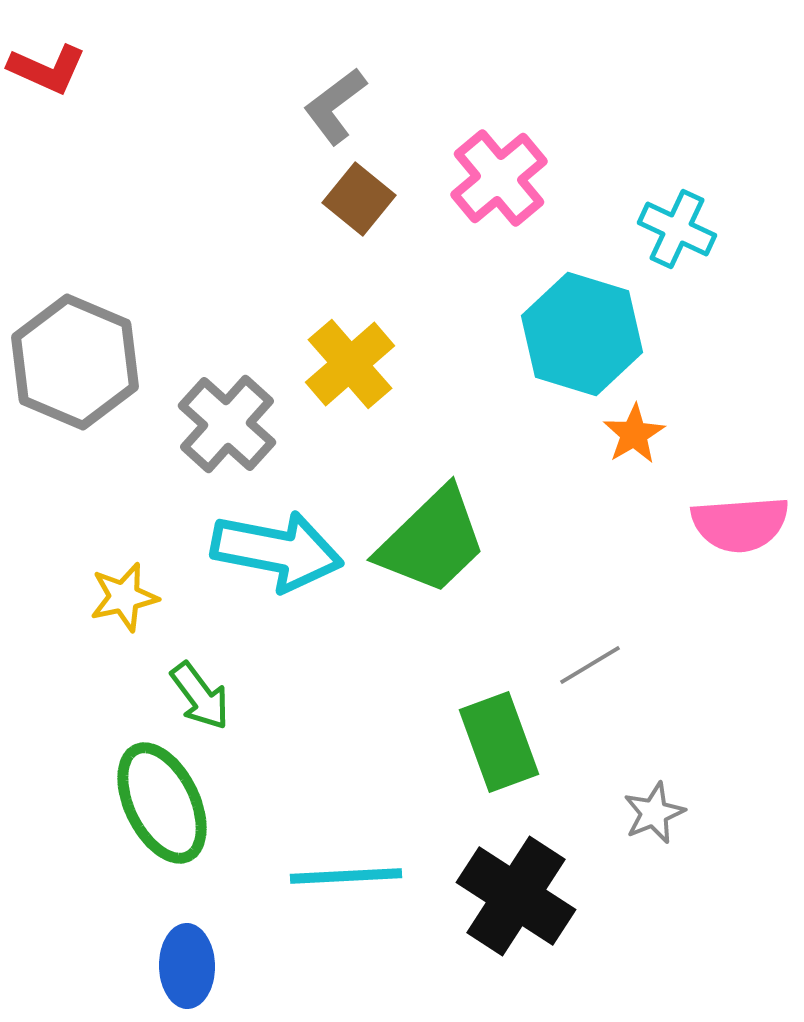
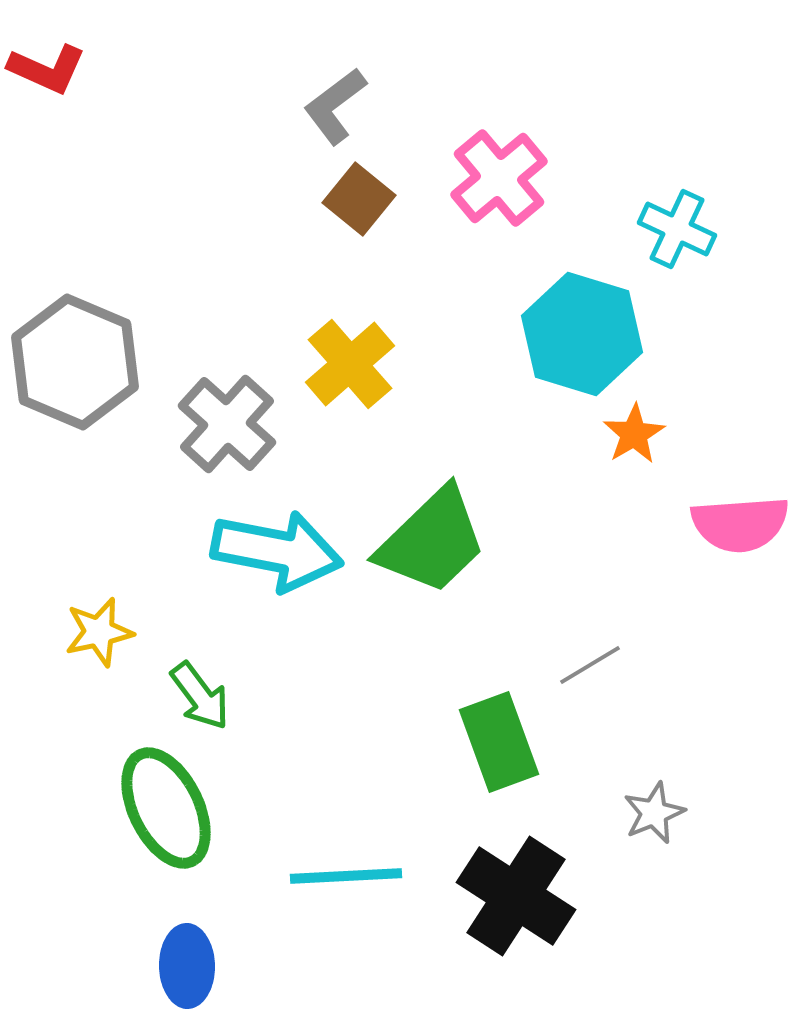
yellow star: moved 25 px left, 35 px down
green ellipse: moved 4 px right, 5 px down
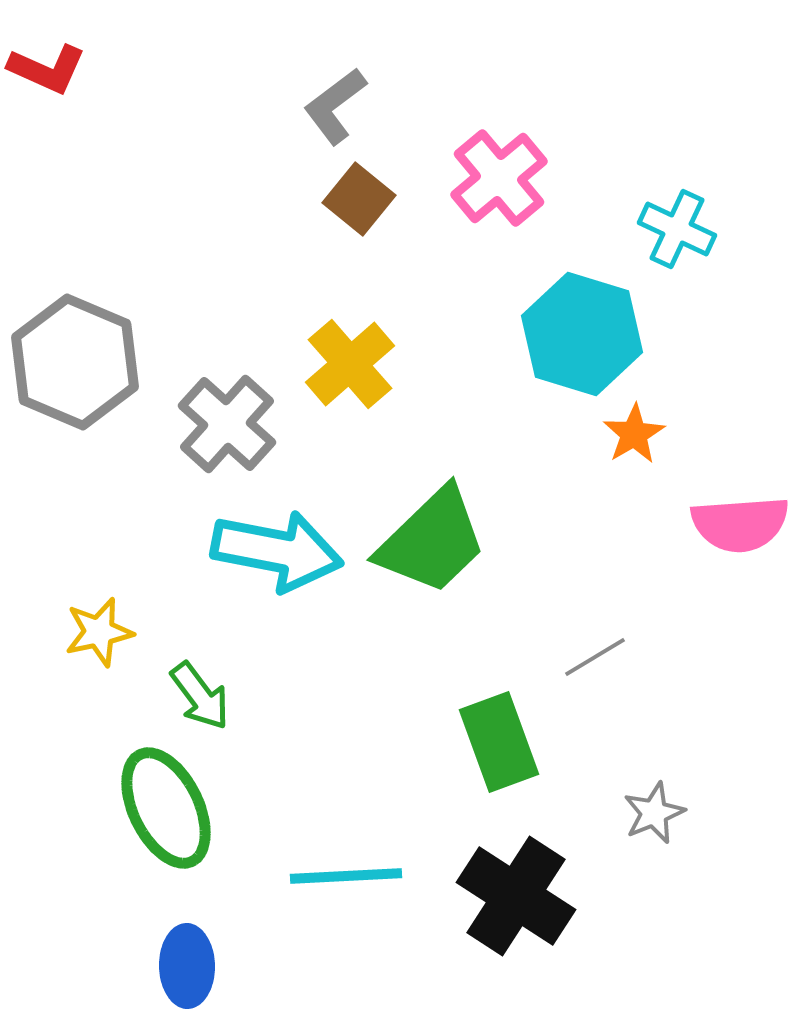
gray line: moved 5 px right, 8 px up
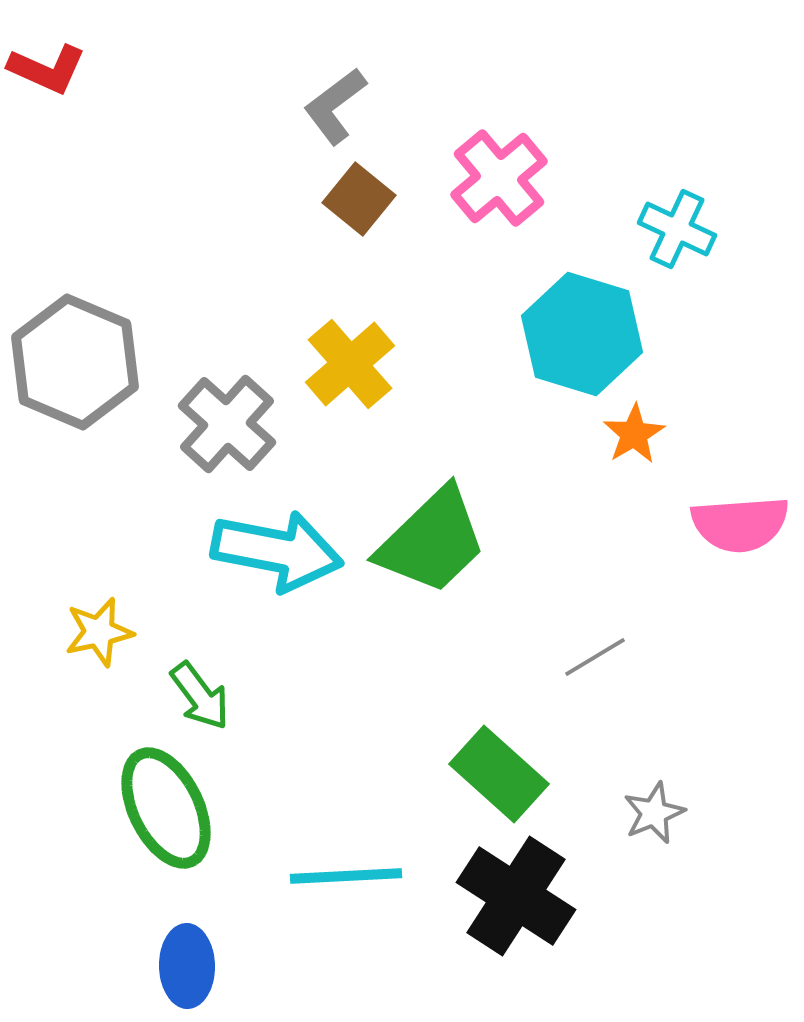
green rectangle: moved 32 px down; rotated 28 degrees counterclockwise
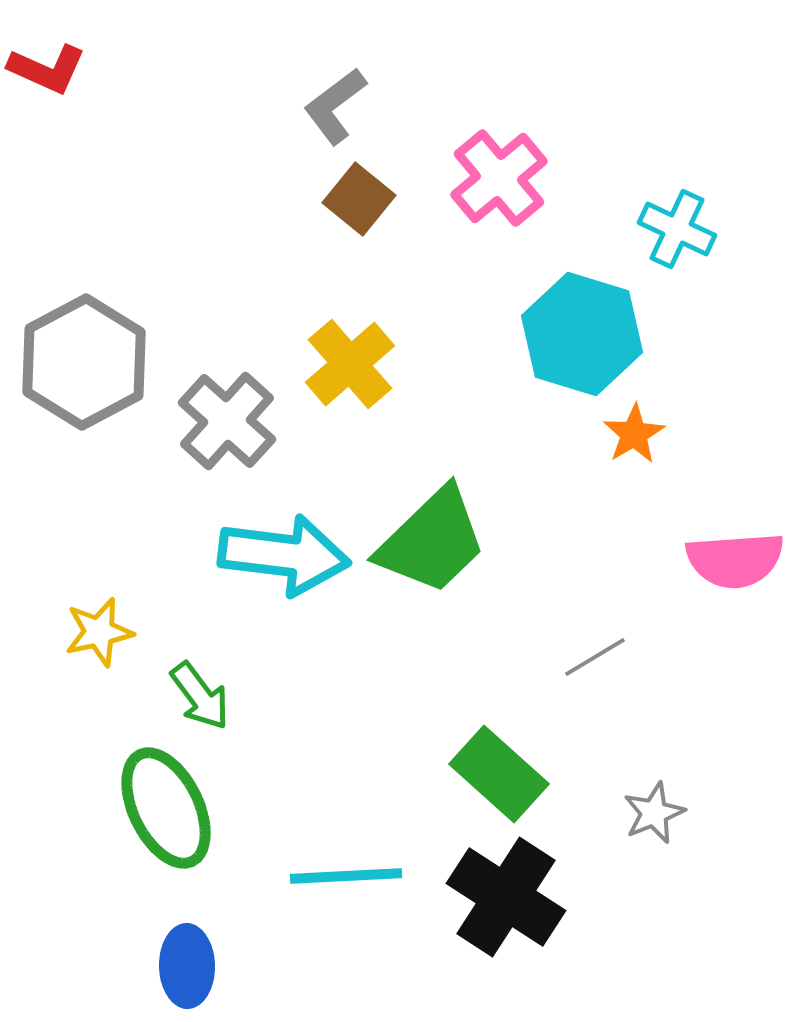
gray hexagon: moved 9 px right; rotated 9 degrees clockwise
gray cross: moved 3 px up
pink semicircle: moved 5 px left, 36 px down
cyan arrow: moved 7 px right, 4 px down; rotated 4 degrees counterclockwise
black cross: moved 10 px left, 1 px down
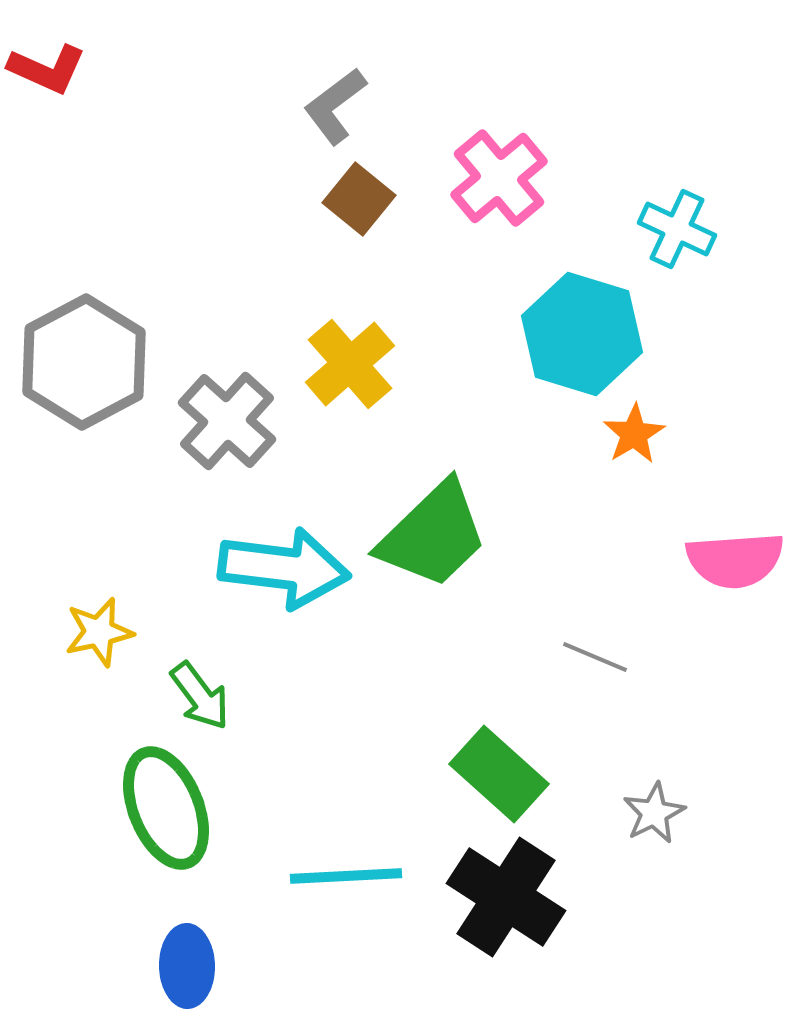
green trapezoid: moved 1 px right, 6 px up
cyan arrow: moved 13 px down
gray line: rotated 54 degrees clockwise
green ellipse: rotated 4 degrees clockwise
gray star: rotated 4 degrees counterclockwise
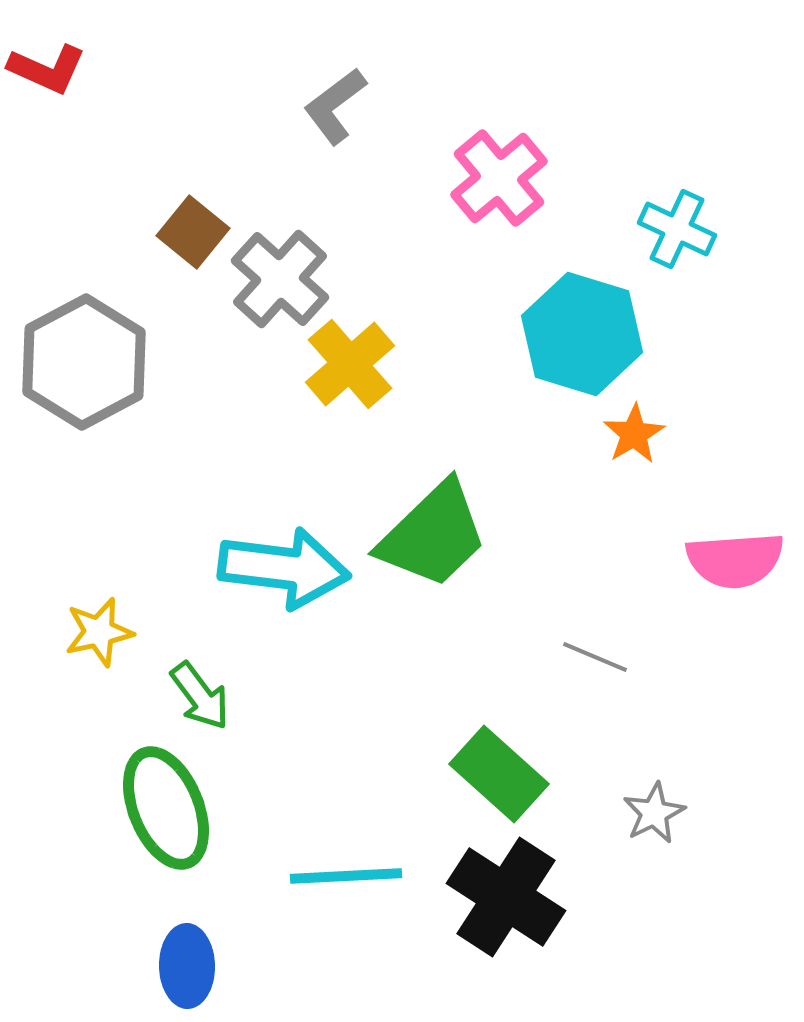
brown square: moved 166 px left, 33 px down
gray cross: moved 53 px right, 142 px up
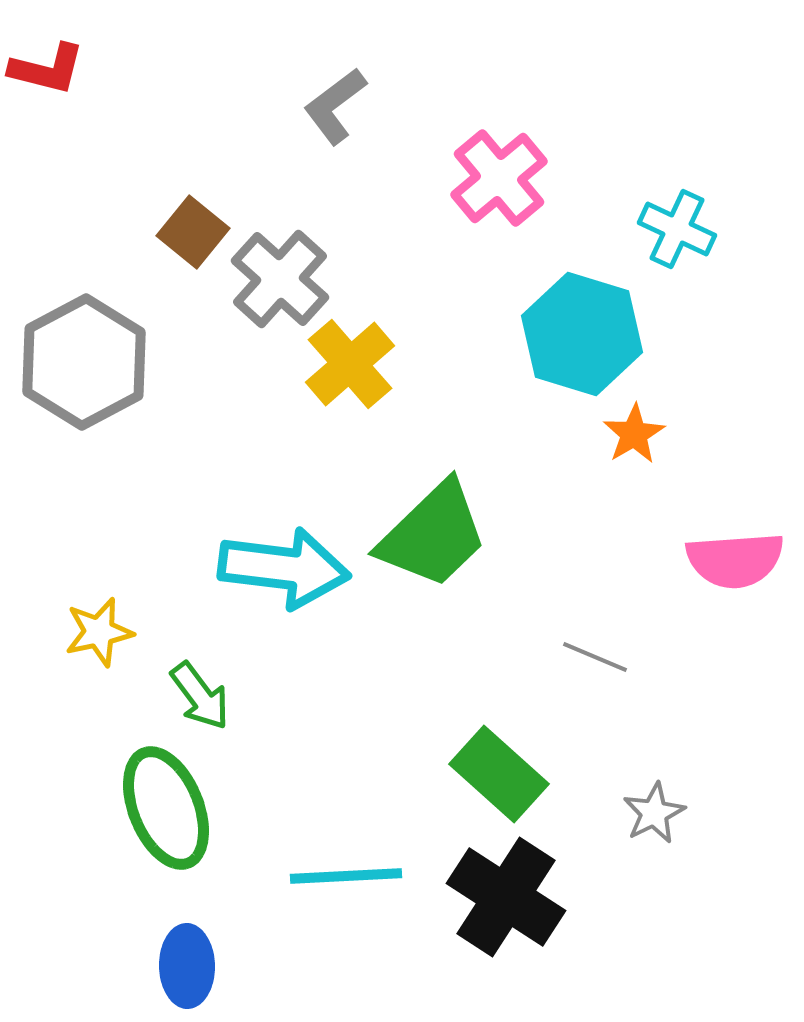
red L-shape: rotated 10 degrees counterclockwise
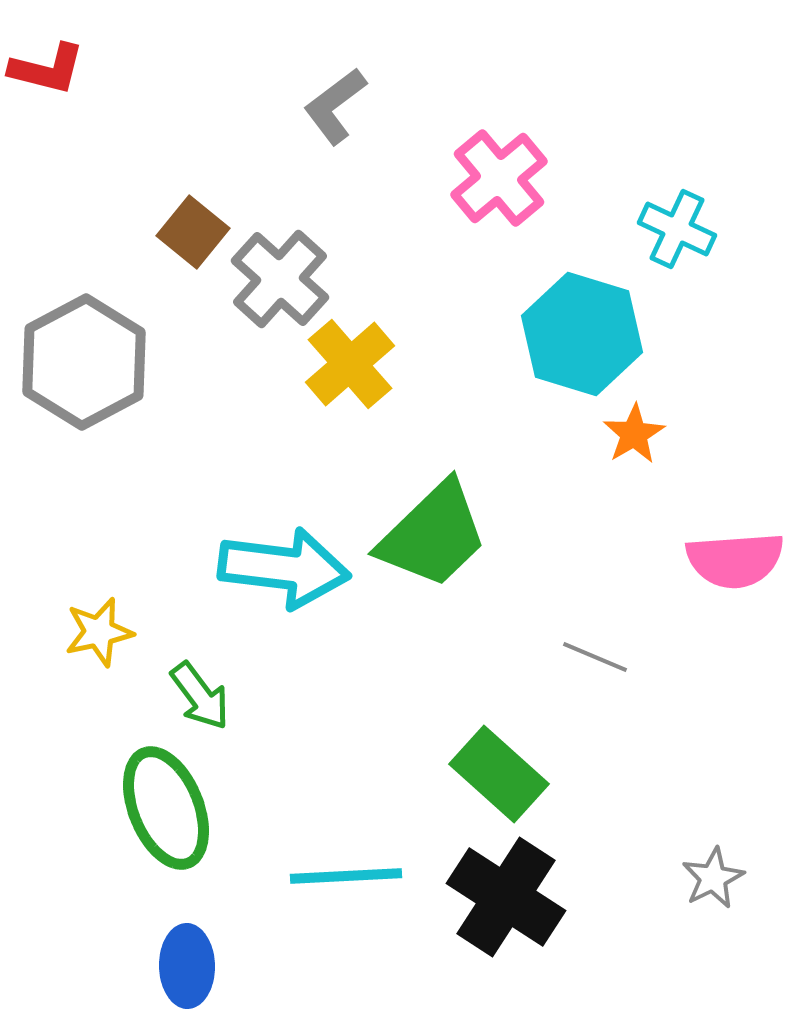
gray star: moved 59 px right, 65 px down
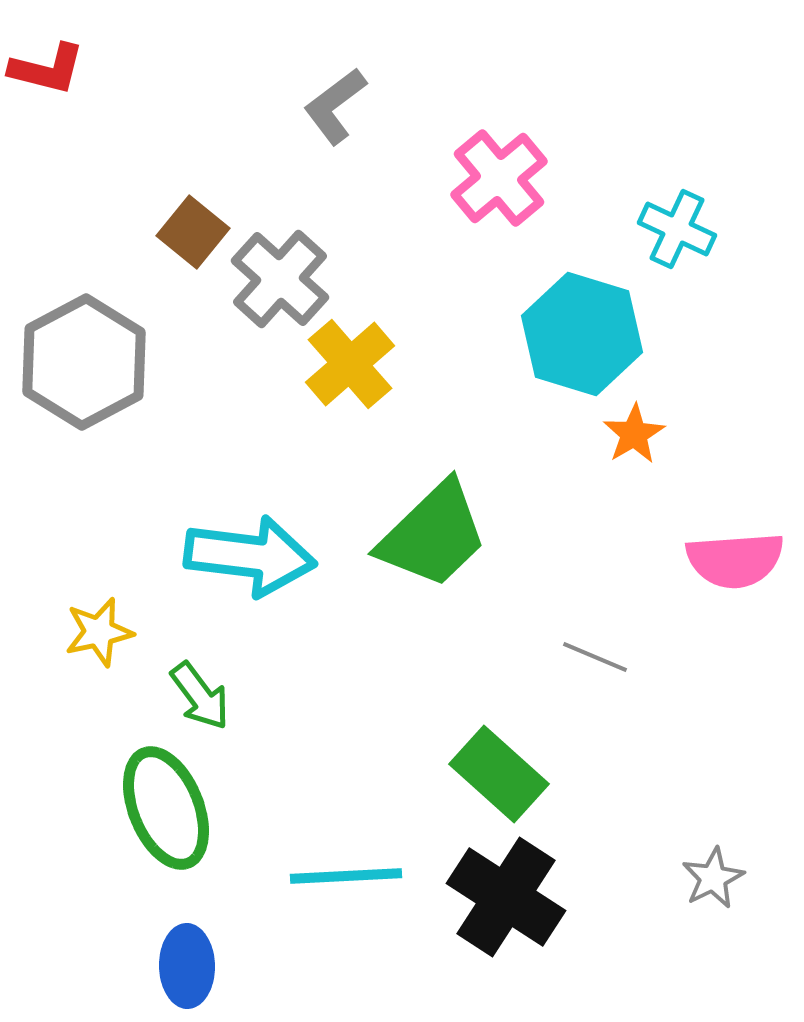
cyan arrow: moved 34 px left, 12 px up
